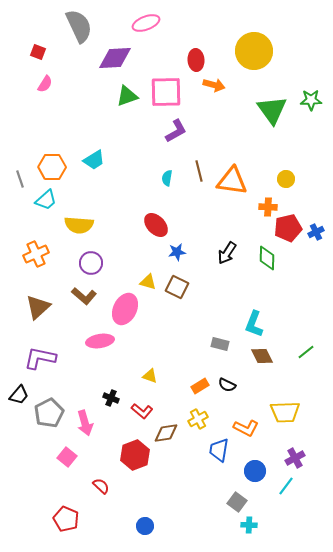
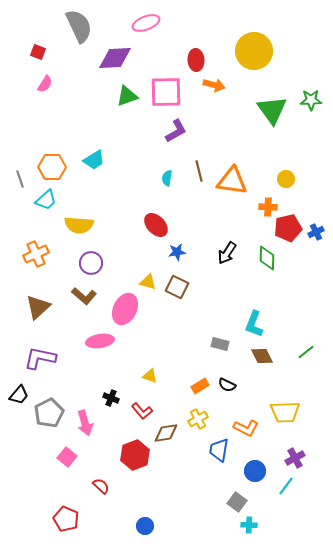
red L-shape at (142, 411): rotated 10 degrees clockwise
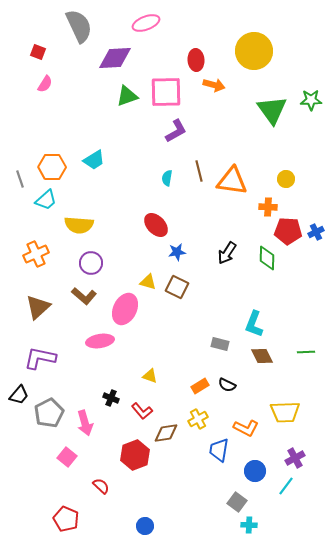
red pentagon at (288, 228): moved 3 px down; rotated 16 degrees clockwise
green line at (306, 352): rotated 36 degrees clockwise
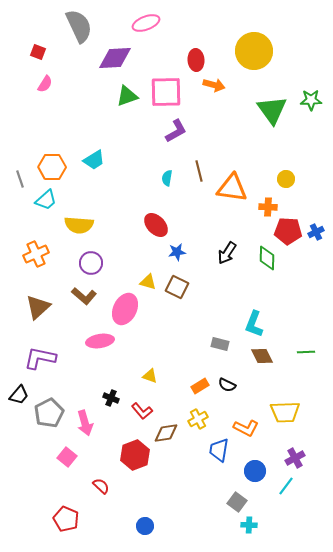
orange triangle at (232, 181): moved 7 px down
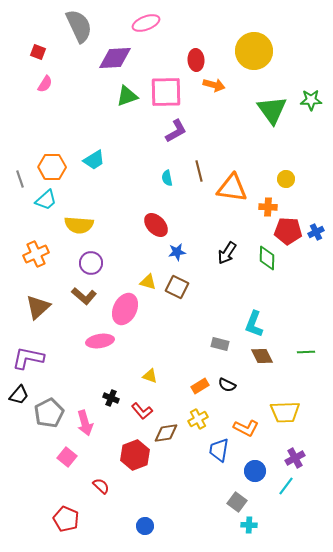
cyan semicircle at (167, 178): rotated 21 degrees counterclockwise
purple L-shape at (40, 358): moved 12 px left
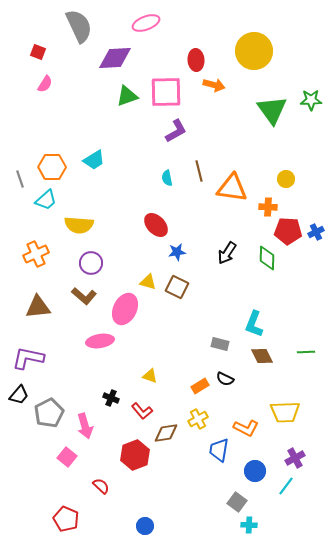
brown triangle at (38, 307): rotated 36 degrees clockwise
black semicircle at (227, 385): moved 2 px left, 6 px up
pink arrow at (85, 423): moved 3 px down
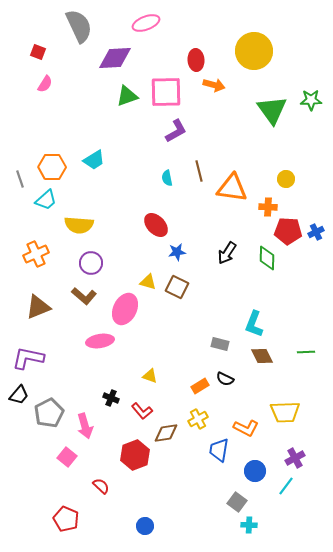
brown triangle at (38, 307): rotated 16 degrees counterclockwise
